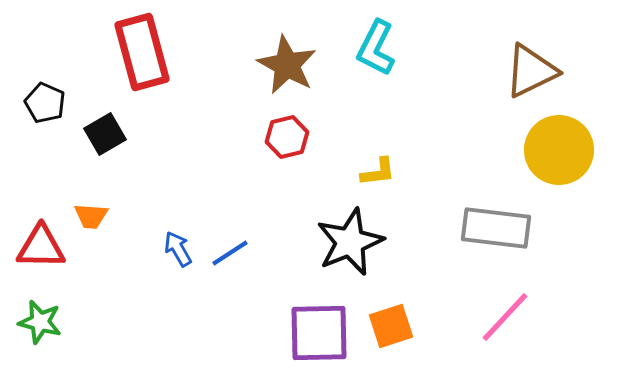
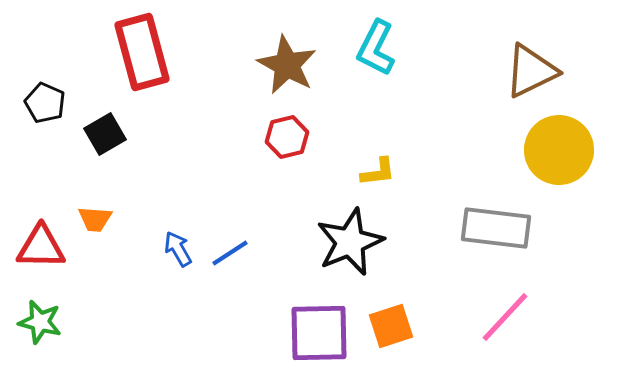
orange trapezoid: moved 4 px right, 3 px down
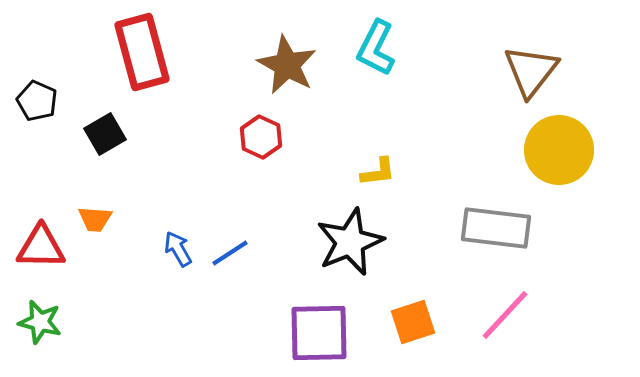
brown triangle: rotated 26 degrees counterclockwise
black pentagon: moved 8 px left, 2 px up
red hexagon: moved 26 px left; rotated 21 degrees counterclockwise
pink line: moved 2 px up
orange square: moved 22 px right, 4 px up
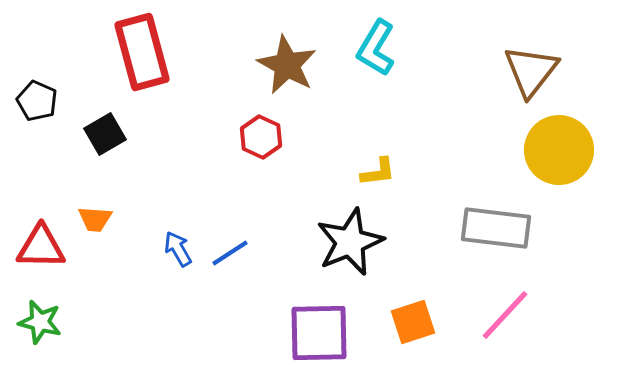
cyan L-shape: rotated 4 degrees clockwise
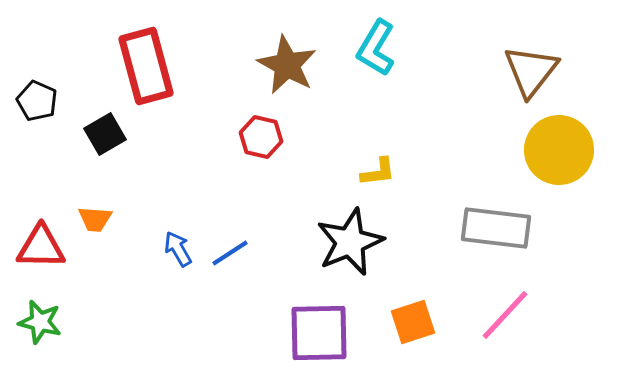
red rectangle: moved 4 px right, 14 px down
red hexagon: rotated 12 degrees counterclockwise
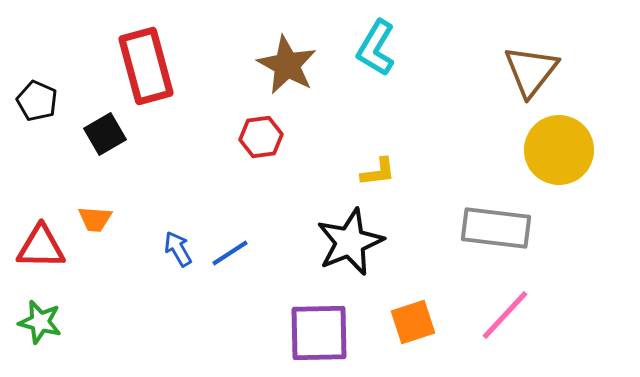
red hexagon: rotated 21 degrees counterclockwise
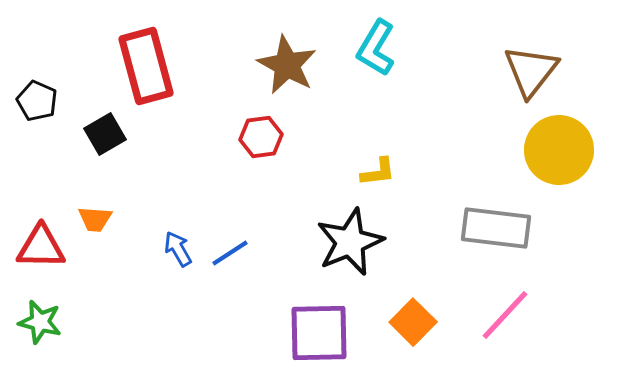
orange square: rotated 27 degrees counterclockwise
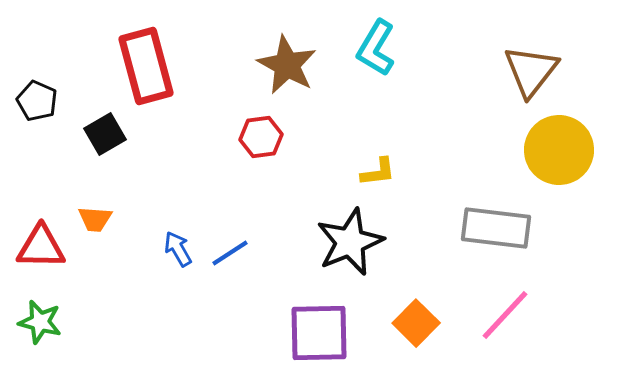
orange square: moved 3 px right, 1 px down
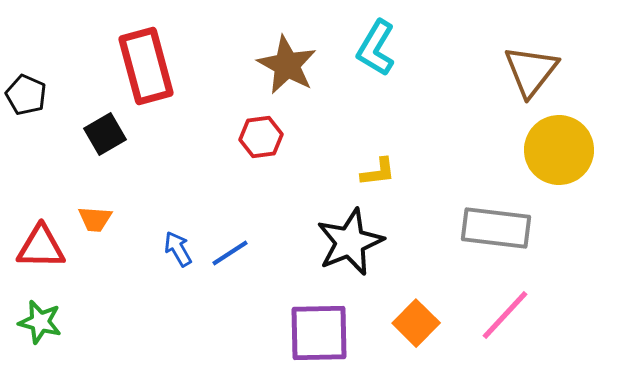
black pentagon: moved 11 px left, 6 px up
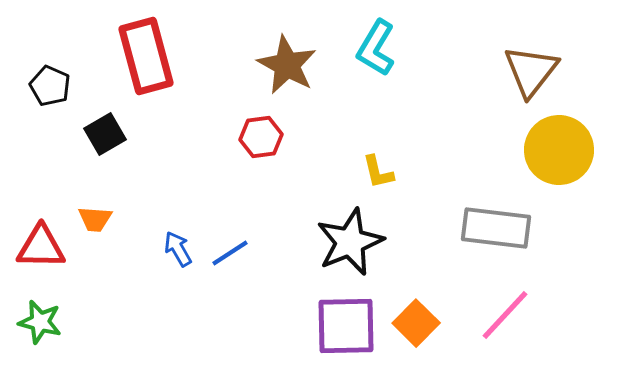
red rectangle: moved 10 px up
black pentagon: moved 24 px right, 9 px up
yellow L-shape: rotated 84 degrees clockwise
purple square: moved 27 px right, 7 px up
